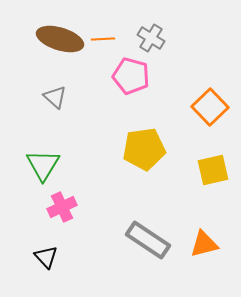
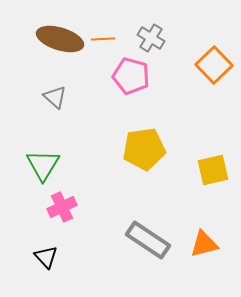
orange square: moved 4 px right, 42 px up
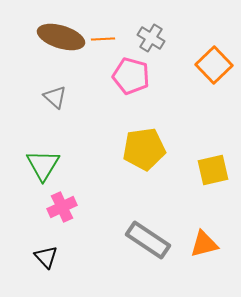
brown ellipse: moved 1 px right, 2 px up
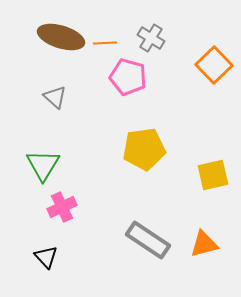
orange line: moved 2 px right, 4 px down
pink pentagon: moved 3 px left, 1 px down
yellow square: moved 5 px down
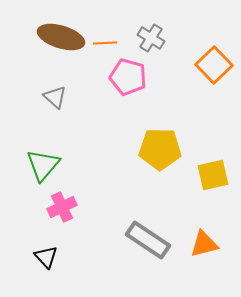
yellow pentagon: moved 16 px right; rotated 9 degrees clockwise
green triangle: rotated 9 degrees clockwise
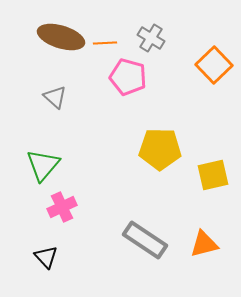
gray rectangle: moved 3 px left
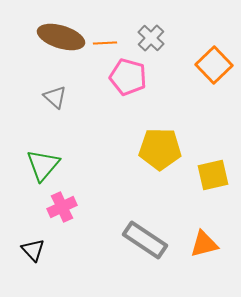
gray cross: rotated 12 degrees clockwise
black triangle: moved 13 px left, 7 px up
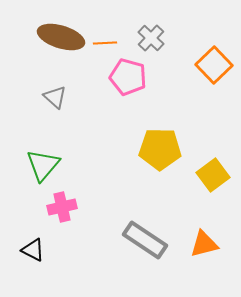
yellow square: rotated 24 degrees counterclockwise
pink cross: rotated 12 degrees clockwise
black triangle: rotated 20 degrees counterclockwise
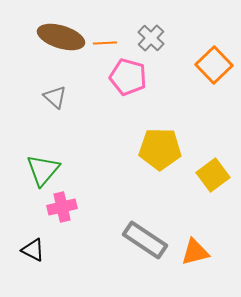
green triangle: moved 5 px down
orange triangle: moved 9 px left, 8 px down
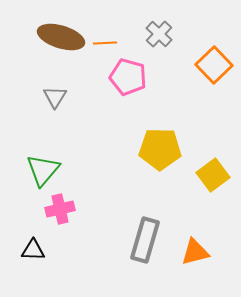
gray cross: moved 8 px right, 4 px up
gray triangle: rotated 20 degrees clockwise
pink cross: moved 2 px left, 2 px down
gray rectangle: rotated 72 degrees clockwise
black triangle: rotated 25 degrees counterclockwise
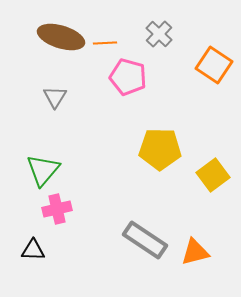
orange square: rotated 12 degrees counterclockwise
pink cross: moved 3 px left
gray rectangle: rotated 72 degrees counterclockwise
